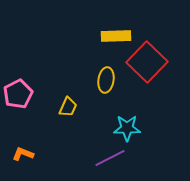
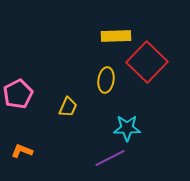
orange L-shape: moved 1 px left, 3 px up
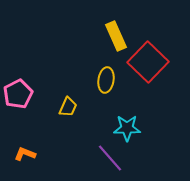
yellow rectangle: rotated 68 degrees clockwise
red square: moved 1 px right
orange L-shape: moved 3 px right, 3 px down
purple line: rotated 76 degrees clockwise
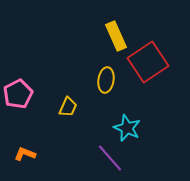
red square: rotated 12 degrees clockwise
cyan star: rotated 24 degrees clockwise
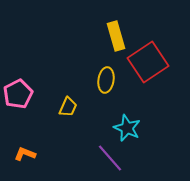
yellow rectangle: rotated 8 degrees clockwise
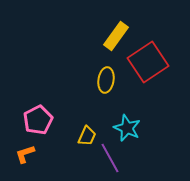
yellow rectangle: rotated 52 degrees clockwise
pink pentagon: moved 20 px right, 26 px down
yellow trapezoid: moved 19 px right, 29 px down
orange L-shape: rotated 40 degrees counterclockwise
purple line: rotated 12 degrees clockwise
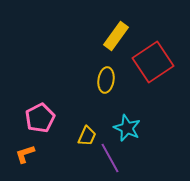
red square: moved 5 px right
pink pentagon: moved 2 px right, 2 px up
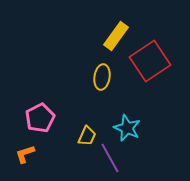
red square: moved 3 px left, 1 px up
yellow ellipse: moved 4 px left, 3 px up
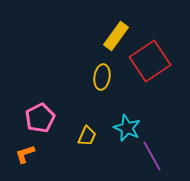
purple line: moved 42 px right, 2 px up
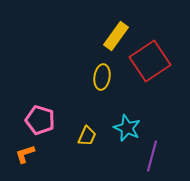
pink pentagon: moved 2 px down; rotated 28 degrees counterclockwise
purple line: rotated 44 degrees clockwise
